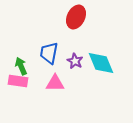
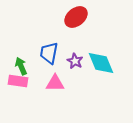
red ellipse: rotated 25 degrees clockwise
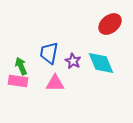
red ellipse: moved 34 px right, 7 px down
purple star: moved 2 px left
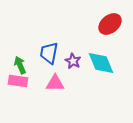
green arrow: moved 1 px left, 1 px up
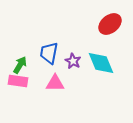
green arrow: rotated 54 degrees clockwise
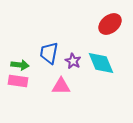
green arrow: rotated 66 degrees clockwise
pink triangle: moved 6 px right, 3 px down
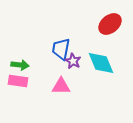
blue trapezoid: moved 12 px right, 4 px up
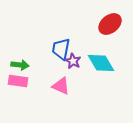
cyan diamond: rotated 8 degrees counterclockwise
pink triangle: rotated 24 degrees clockwise
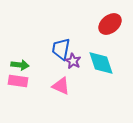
cyan diamond: rotated 12 degrees clockwise
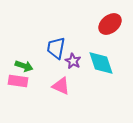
blue trapezoid: moved 5 px left, 1 px up
green arrow: moved 4 px right, 1 px down; rotated 12 degrees clockwise
